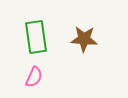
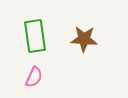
green rectangle: moved 1 px left, 1 px up
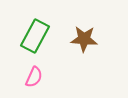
green rectangle: rotated 36 degrees clockwise
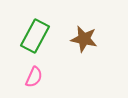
brown star: rotated 8 degrees clockwise
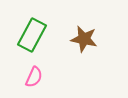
green rectangle: moved 3 px left, 1 px up
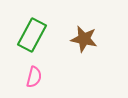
pink semicircle: rotated 10 degrees counterclockwise
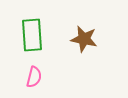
green rectangle: rotated 32 degrees counterclockwise
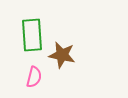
brown star: moved 22 px left, 16 px down
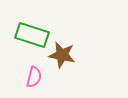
green rectangle: rotated 68 degrees counterclockwise
